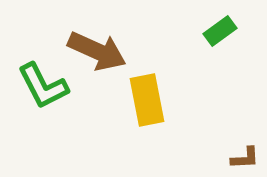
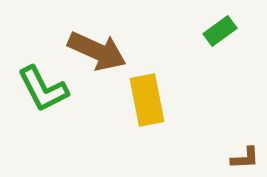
green L-shape: moved 3 px down
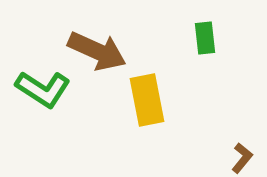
green rectangle: moved 15 px left, 7 px down; rotated 60 degrees counterclockwise
green L-shape: rotated 30 degrees counterclockwise
brown L-shape: moved 3 px left; rotated 48 degrees counterclockwise
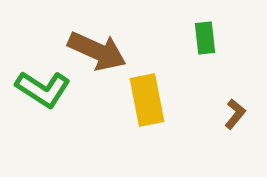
brown L-shape: moved 7 px left, 44 px up
